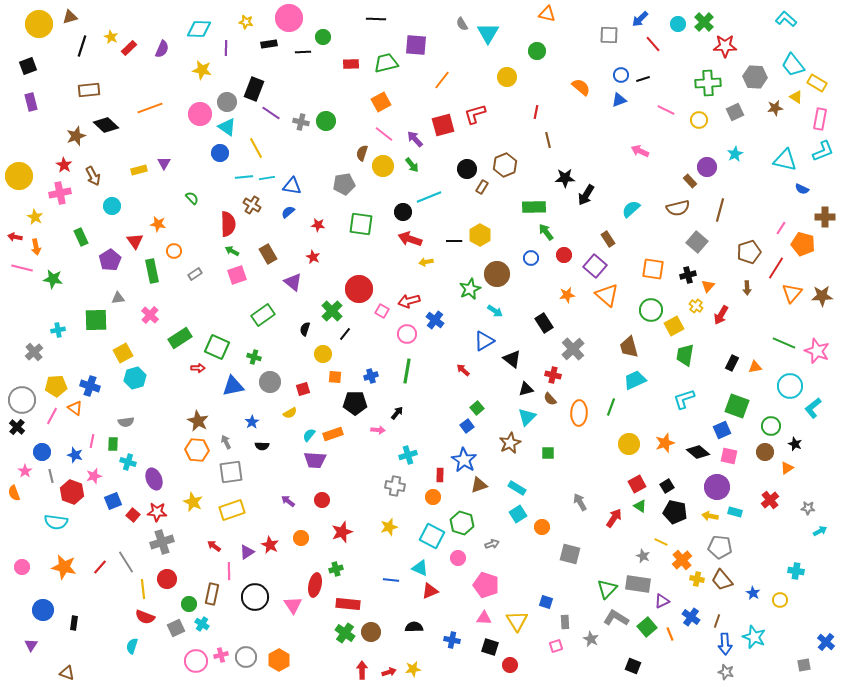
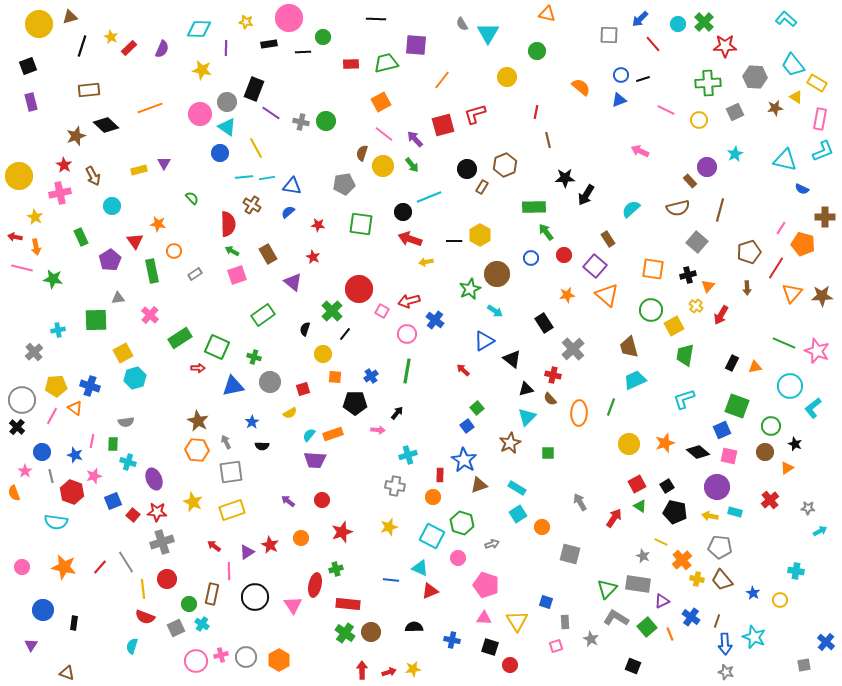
blue cross at (371, 376): rotated 16 degrees counterclockwise
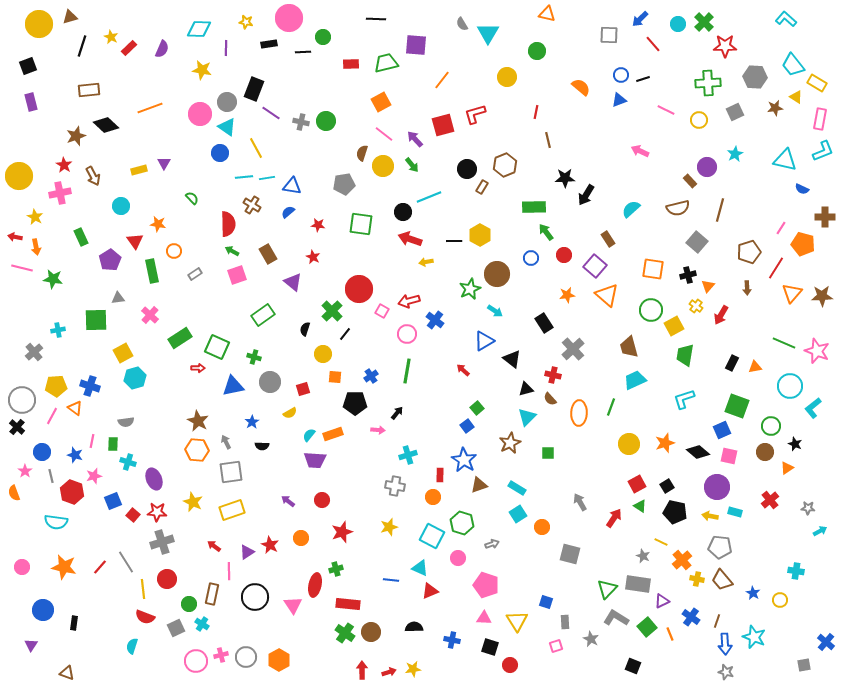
cyan circle at (112, 206): moved 9 px right
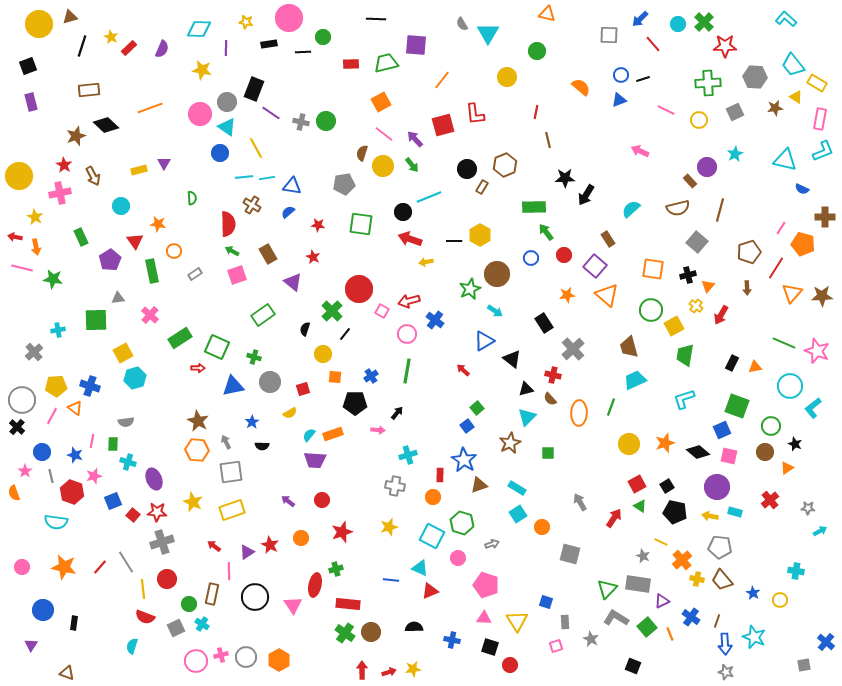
red L-shape at (475, 114): rotated 80 degrees counterclockwise
green semicircle at (192, 198): rotated 40 degrees clockwise
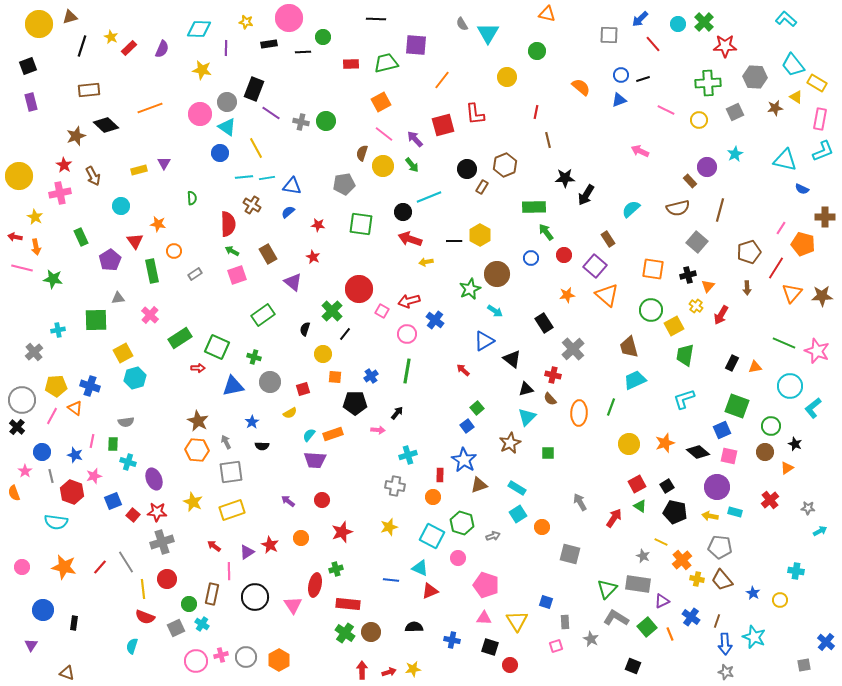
gray arrow at (492, 544): moved 1 px right, 8 px up
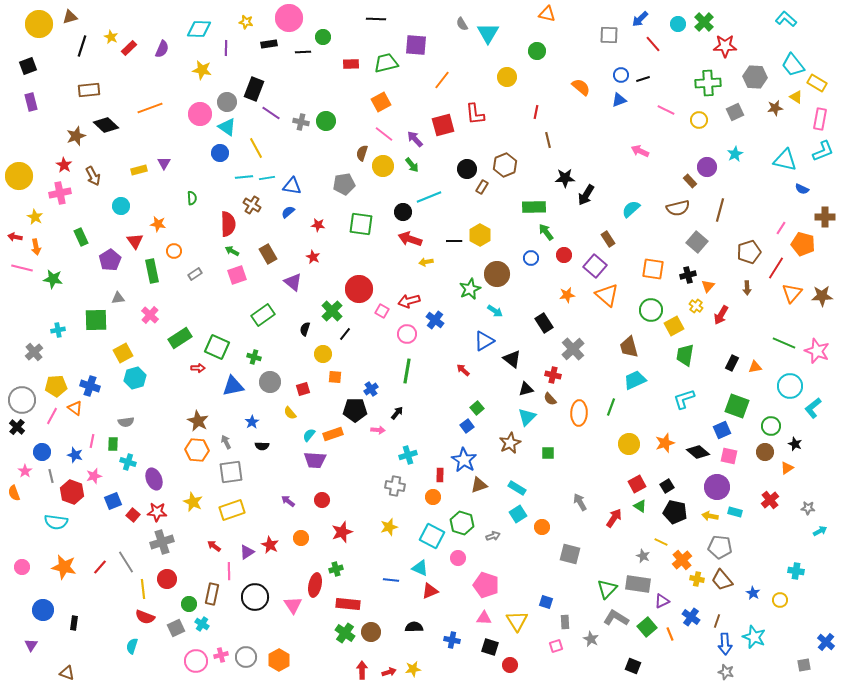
blue cross at (371, 376): moved 13 px down
black pentagon at (355, 403): moved 7 px down
yellow semicircle at (290, 413): rotated 80 degrees clockwise
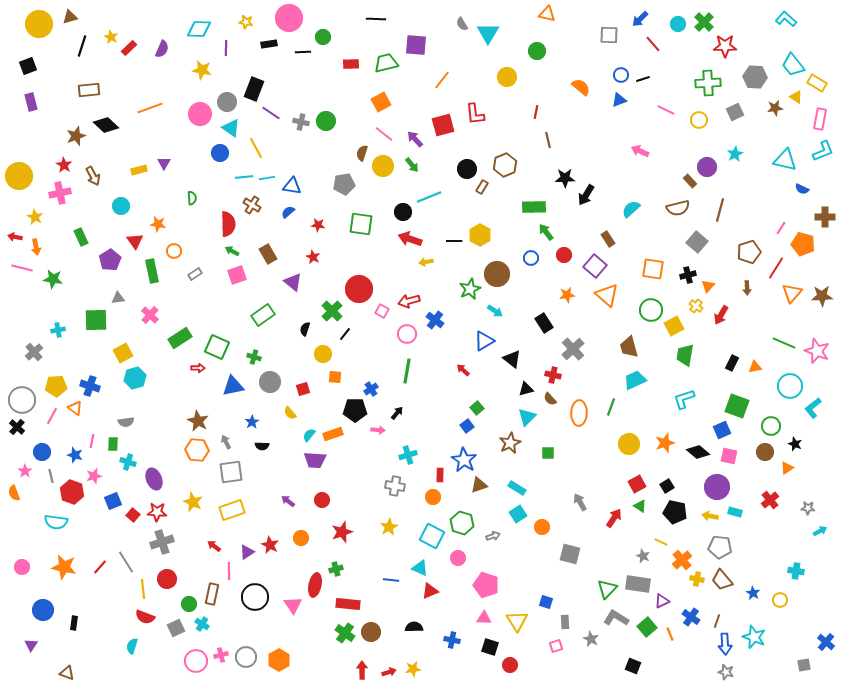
cyan triangle at (227, 127): moved 4 px right, 1 px down
yellow star at (389, 527): rotated 12 degrees counterclockwise
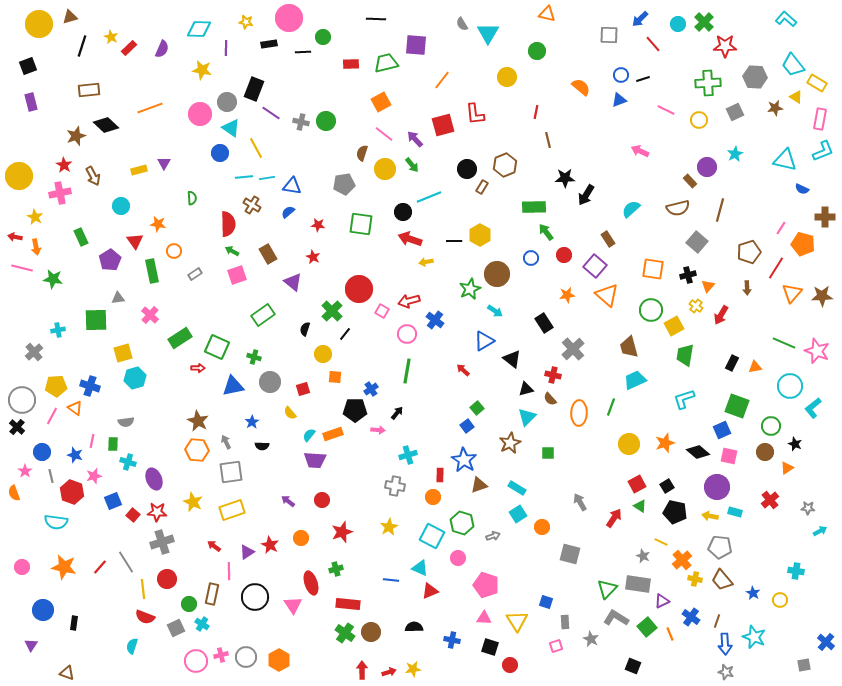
yellow circle at (383, 166): moved 2 px right, 3 px down
yellow square at (123, 353): rotated 12 degrees clockwise
yellow cross at (697, 579): moved 2 px left
red ellipse at (315, 585): moved 4 px left, 2 px up; rotated 30 degrees counterclockwise
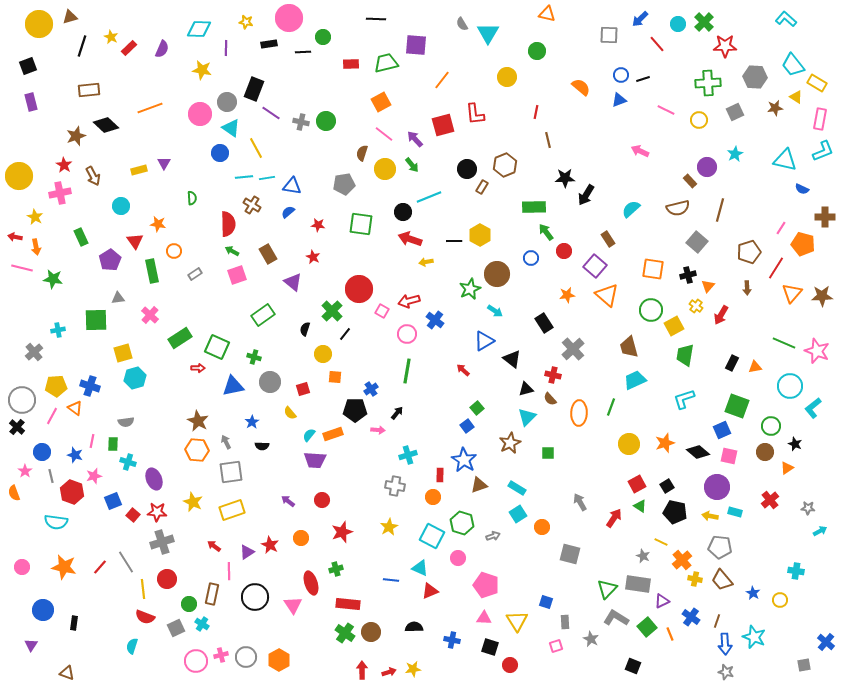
red line at (653, 44): moved 4 px right
red circle at (564, 255): moved 4 px up
